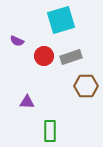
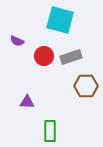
cyan square: moved 1 px left; rotated 32 degrees clockwise
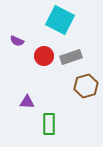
cyan square: rotated 12 degrees clockwise
brown hexagon: rotated 15 degrees counterclockwise
green rectangle: moved 1 px left, 7 px up
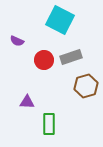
red circle: moved 4 px down
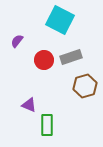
purple semicircle: rotated 104 degrees clockwise
brown hexagon: moved 1 px left
purple triangle: moved 2 px right, 3 px down; rotated 21 degrees clockwise
green rectangle: moved 2 px left, 1 px down
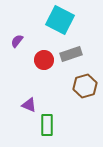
gray rectangle: moved 3 px up
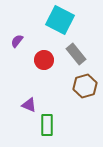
gray rectangle: moved 5 px right; rotated 70 degrees clockwise
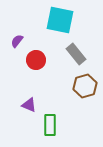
cyan square: rotated 16 degrees counterclockwise
red circle: moved 8 px left
green rectangle: moved 3 px right
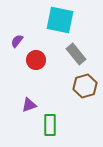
purple triangle: rotated 42 degrees counterclockwise
